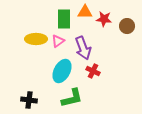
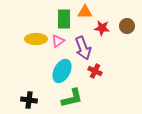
red star: moved 2 px left, 9 px down
red cross: moved 2 px right
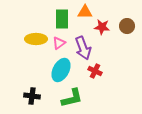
green rectangle: moved 2 px left
red star: moved 1 px up
pink triangle: moved 1 px right, 2 px down
cyan ellipse: moved 1 px left, 1 px up
black cross: moved 3 px right, 4 px up
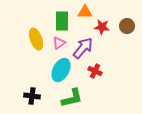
green rectangle: moved 2 px down
yellow ellipse: rotated 70 degrees clockwise
purple arrow: rotated 120 degrees counterclockwise
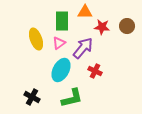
black cross: moved 1 px down; rotated 21 degrees clockwise
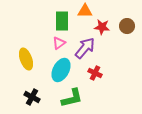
orange triangle: moved 1 px up
yellow ellipse: moved 10 px left, 20 px down
purple arrow: moved 2 px right
red cross: moved 2 px down
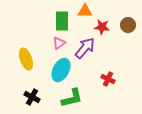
brown circle: moved 1 px right, 1 px up
red cross: moved 13 px right, 6 px down
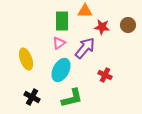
red cross: moved 3 px left, 4 px up
